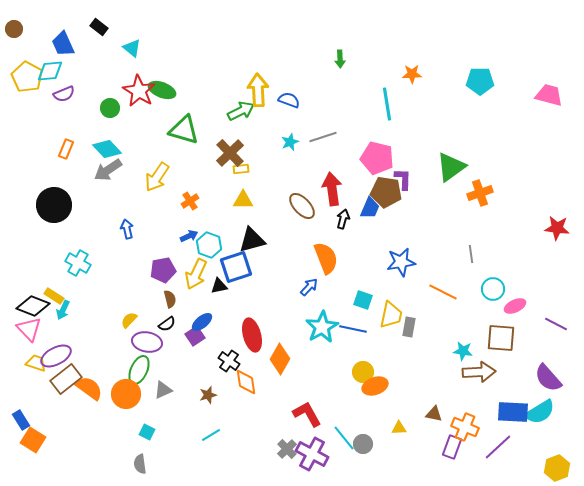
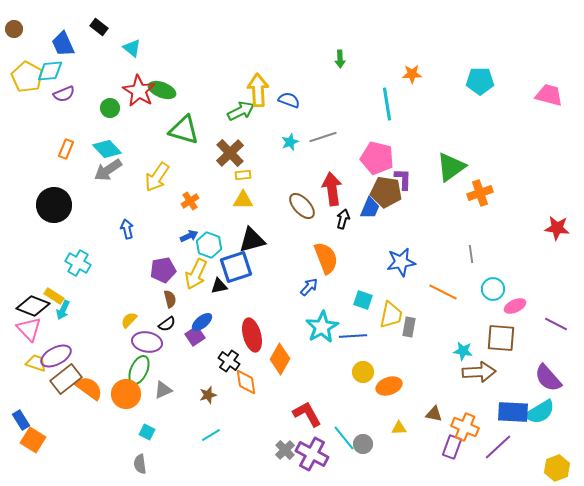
yellow rectangle at (241, 169): moved 2 px right, 6 px down
blue line at (353, 329): moved 7 px down; rotated 16 degrees counterclockwise
orange ellipse at (375, 386): moved 14 px right
gray cross at (287, 449): moved 2 px left, 1 px down
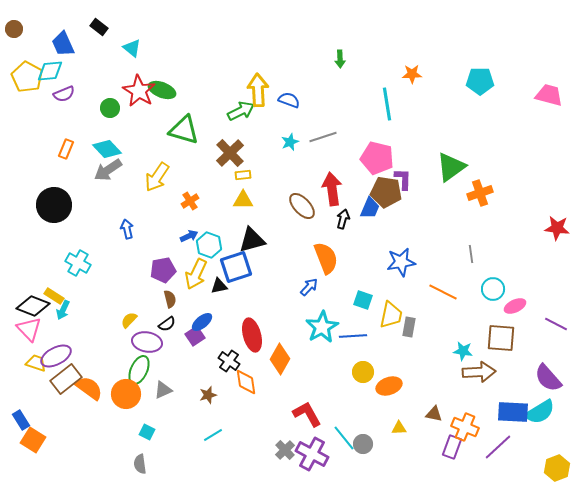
cyan line at (211, 435): moved 2 px right
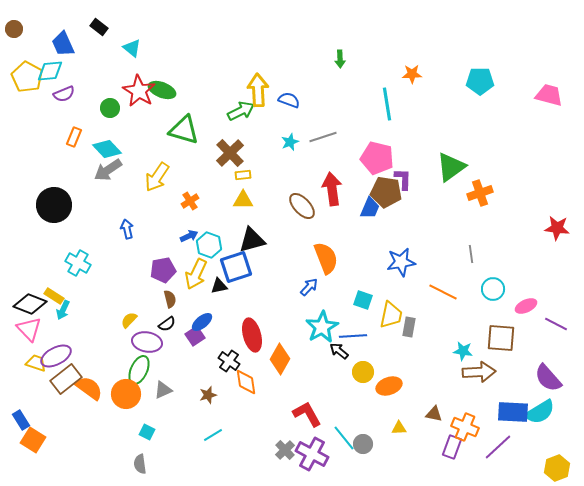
orange rectangle at (66, 149): moved 8 px right, 12 px up
black arrow at (343, 219): moved 4 px left, 132 px down; rotated 66 degrees counterclockwise
black diamond at (33, 306): moved 3 px left, 2 px up
pink ellipse at (515, 306): moved 11 px right
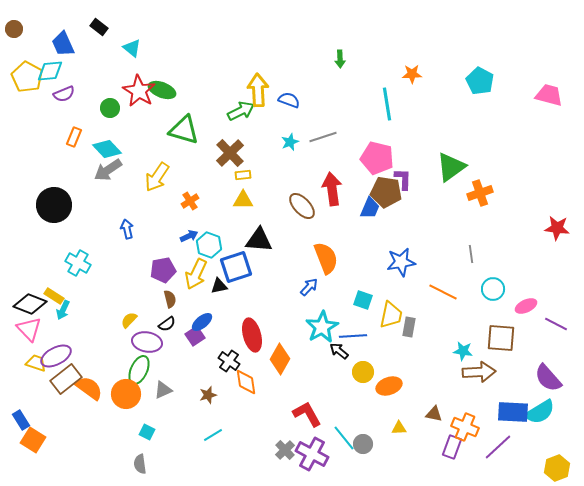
cyan pentagon at (480, 81): rotated 28 degrees clockwise
black triangle at (252, 240): moved 7 px right; rotated 20 degrees clockwise
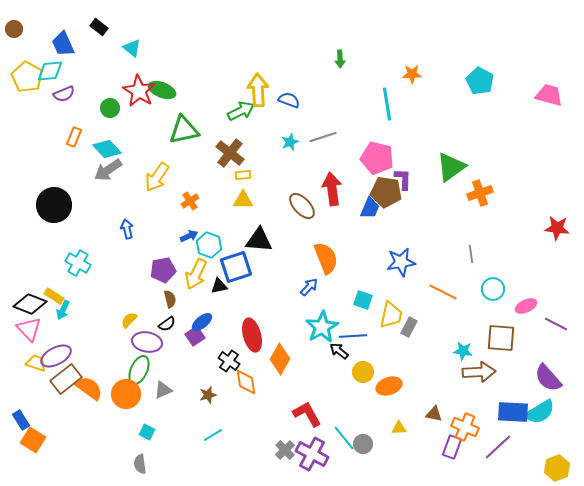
green triangle at (184, 130): rotated 28 degrees counterclockwise
brown cross at (230, 153): rotated 8 degrees counterclockwise
gray rectangle at (409, 327): rotated 18 degrees clockwise
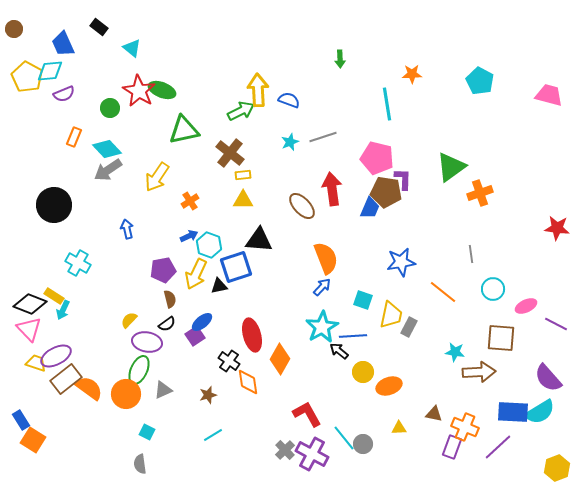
blue arrow at (309, 287): moved 13 px right
orange line at (443, 292): rotated 12 degrees clockwise
cyan star at (463, 351): moved 8 px left, 1 px down
orange diamond at (246, 382): moved 2 px right
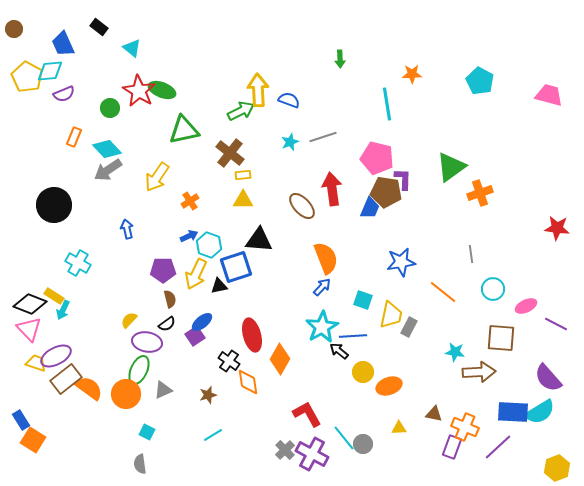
purple pentagon at (163, 270): rotated 10 degrees clockwise
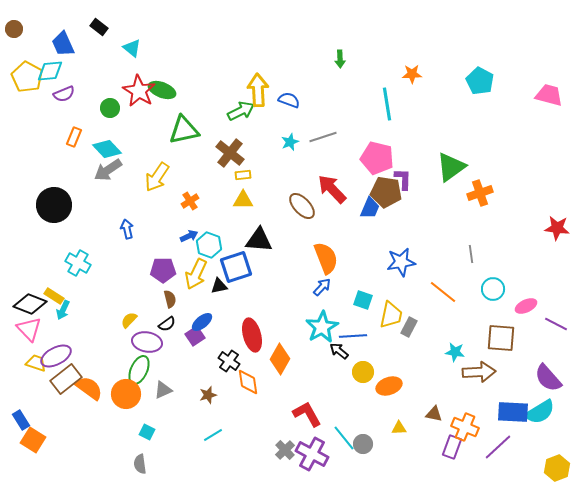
red arrow at (332, 189): rotated 36 degrees counterclockwise
